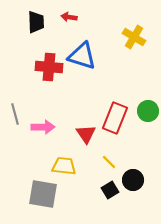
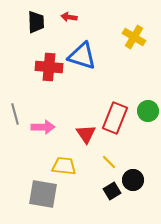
black square: moved 2 px right, 1 px down
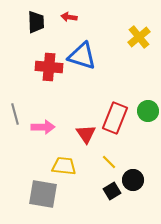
yellow cross: moved 5 px right; rotated 20 degrees clockwise
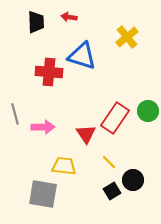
yellow cross: moved 12 px left
red cross: moved 5 px down
red rectangle: rotated 12 degrees clockwise
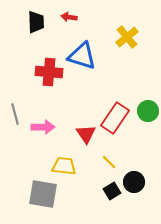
black circle: moved 1 px right, 2 px down
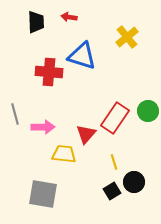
red triangle: rotated 15 degrees clockwise
yellow line: moved 5 px right; rotated 28 degrees clockwise
yellow trapezoid: moved 12 px up
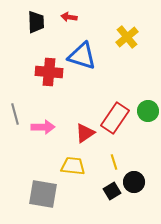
red triangle: moved 1 px left, 1 px up; rotated 15 degrees clockwise
yellow trapezoid: moved 9 px right, 12 px down
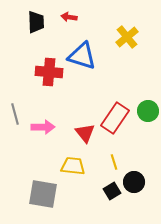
red triangle: rotated 35 degrees counterclockwise
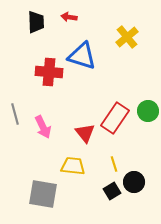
pink arrow: rotated 65 degrees clockwise
yellow line: moved 2 px down
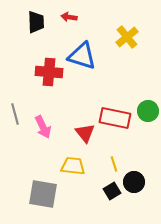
red rectangle: rotated 68 degrees clockwise
